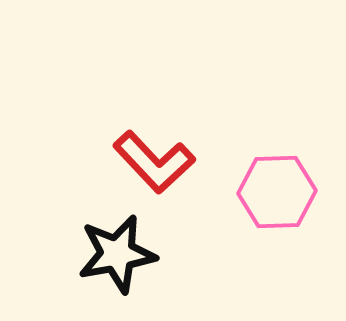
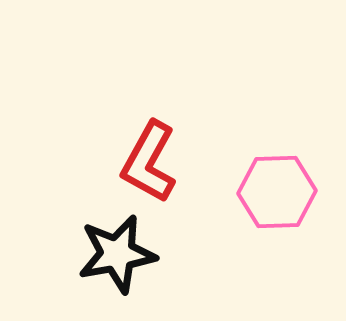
red L-shape: moved 5 px left; rotated 72 degrees clockwise
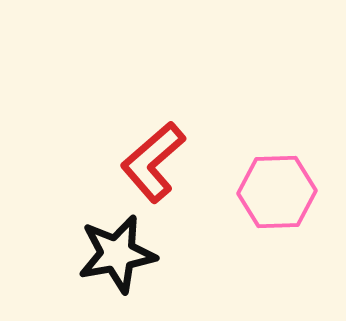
red L-shape: moved 4 px right; rotated 20 degrees clockwise
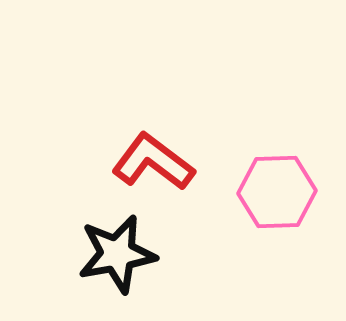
red L-shape: rotated 78 degrees clockwise
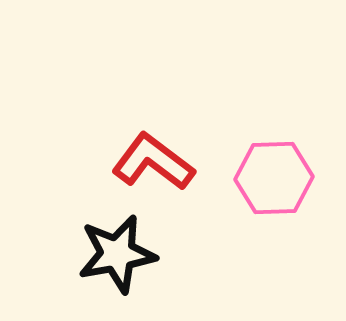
pink hexagon: moved 3 px left, 14 px up
